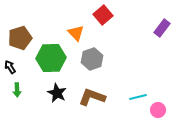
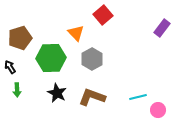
gray hexagon: rotated 10 degrees counterclockwise
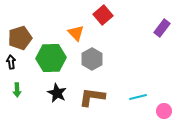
black arrow: moved 1 px right, 5 px up; rotated 24 degrees clockwise
brown L-shape: rotated 12 degrees counterclockwise
pink circle: moved 6 px right, 1 px down
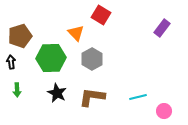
red square: moved 2 px left; rotated 18 degrees counterclockwise
brown pentagon: moved 2 px up
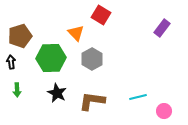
brown L-shape: moved 4 px down
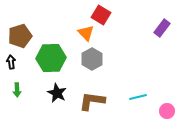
orange triangle: moved 10 px right
pink circle: moved 3 px right
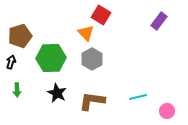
purple rectangle: moved 3 px left, 7 px up
black arrow: rotated 24 degrees clockwise
